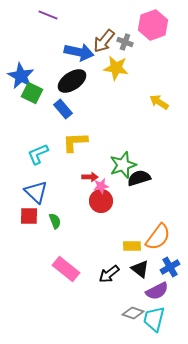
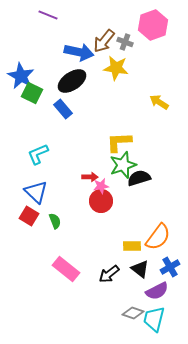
yellow L-shape: moved 44 px right
red square: rotated 30 degrees clockwise
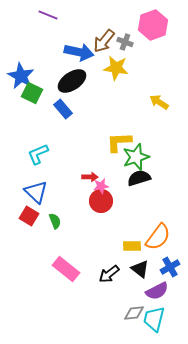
green star: moved 13 px right, 8 px up
gray diamond: moved 1 px right; rotated 25 degrees counterclockwise
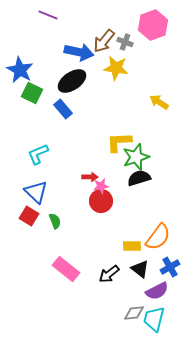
blue star: moved 1 px left, 6 px up
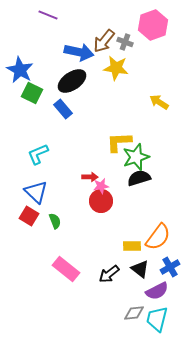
cyan trapezoid: moved 3 px right
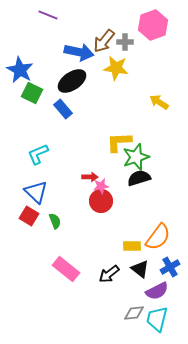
gray cross: rotated 21 degrees counterclockwise
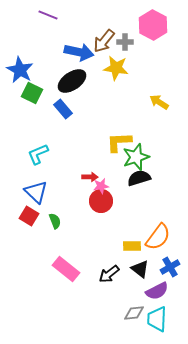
pink hexagon: rotated 12 degrees counterclockwise
cyan trapezoid: rotated 12 degrees counterclockwise
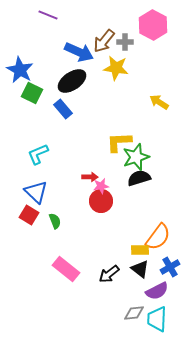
blue arrow: rotated 12 degrees clockwise
red square: moved 1 px up
yellow rectangle: moved 8 px right, 4 px down
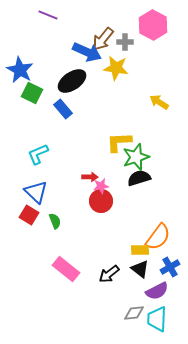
brown arrow: moved 1 px left, 2 px up
blue arrow: moved 8 px right
